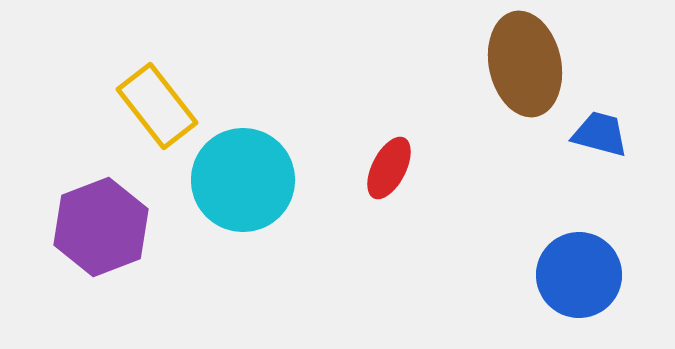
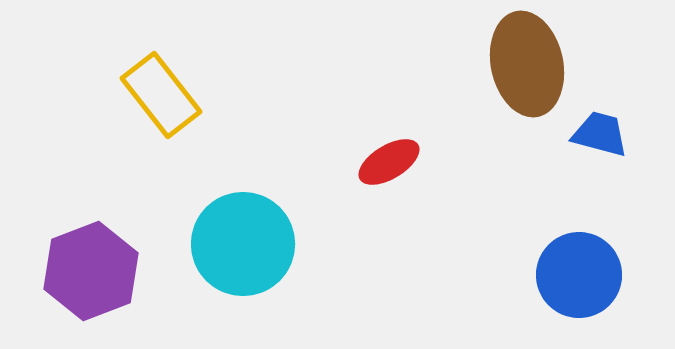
brown ellipse: moved 2 px right
yellow rectangle: moved 4 px right, 11 px up
red ellipse: moved 6 px up; rotated 32 degrees clockwise
cyan circle: moved 64 px down
purple hexagon: moved 10 px left, 44 px down
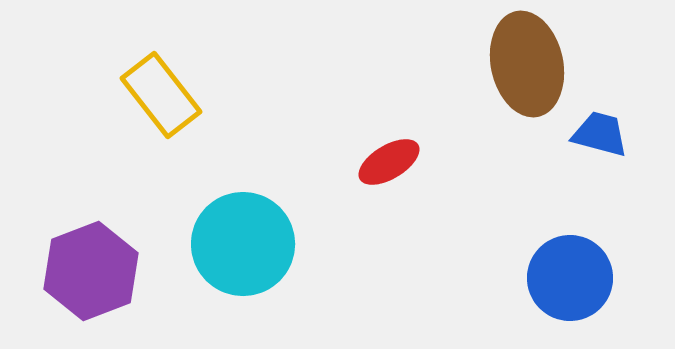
blue circle: moved 9 px left, 3 px down
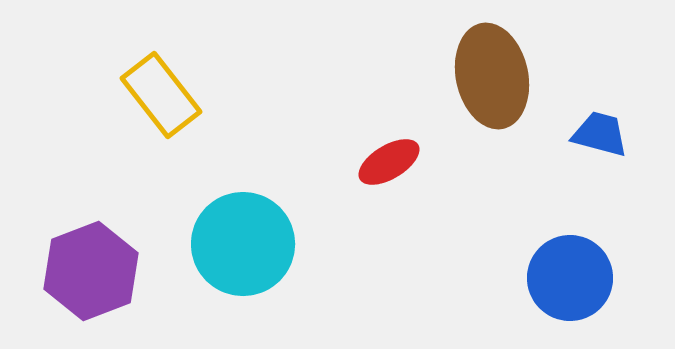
brown ellipse: moved 35 px left, 12 px down
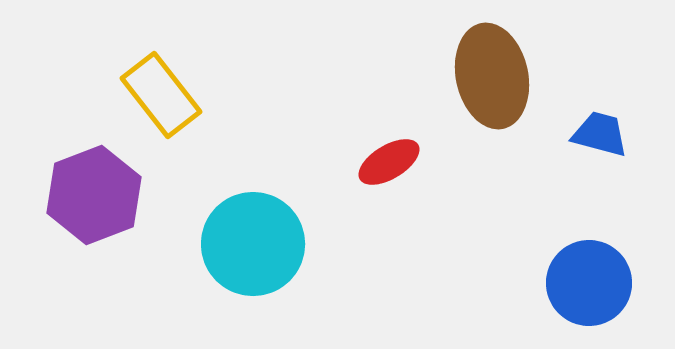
cyan circle: moved 10 px right
purple hexagon: moved 3 px right, 76 px up
blue circle: moved 19 px right, 5 px down
